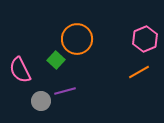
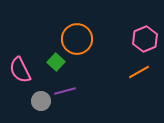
green square: moved 2 px down
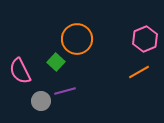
pink semicircle: moved 1 px down
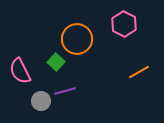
pink hexagon: moved 21 px left, 15 px up; rotated 10 degrees counterclockwise
